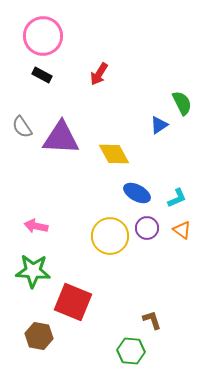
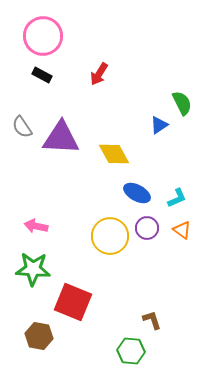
green star: moved 2 px up
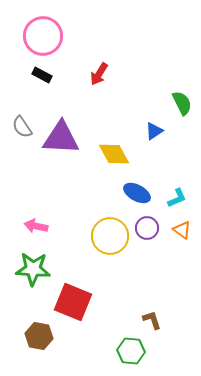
blue triangle: moved 5 px left, 6 px down
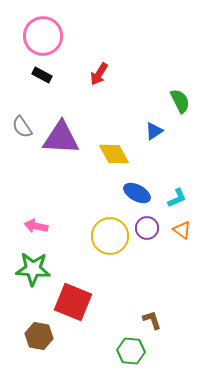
green semicircle: moved 2 px left, 2 px up
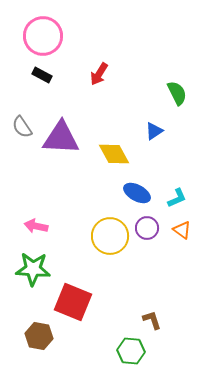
green semicircle: moved 3 px left, 8 px up
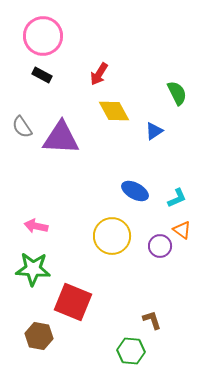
yellow diamond: moved 43 px up
blue ellipse: moved 2 px left, 2 px up
purple circle: moved 13 px right, 18 px down
yellow circle: moved 2 px right
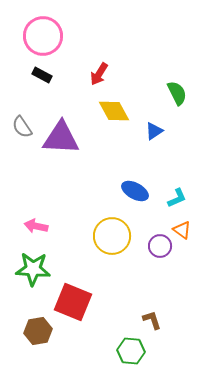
brown hexagon: moved 1 px left, 5 px up; rotated 20 degrees counterclockwise
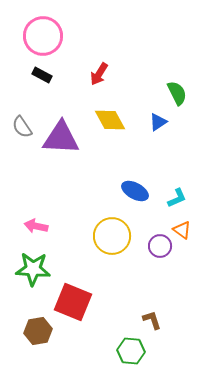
yellow diamond: moved 4 px left, 9 px down
blue triangle: moved 4 px right, 9 px up
